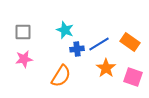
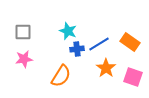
cyan star: moved 3 px right, 1 px down
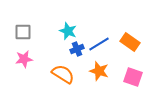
blue cross: rotated 16 degrees counterclockwise
orange star: moved 7 px left, 3 px down; rotated 18 degrees counterclockwise
orange semicircle: moved 2 px right, 2 px up; rotated 90 degrees counterclockwise
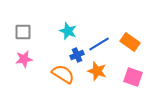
blue cross: moved 6 px down
orange star: moved 2 px left
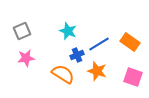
gray square: moved 1 px left, 1 px up; rotated 24 degrees counterclockwise
pink star: moved 2 px right, 1 px up
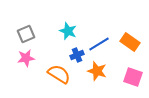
gray square: moved 4 px right, 3 px down
orange semicircle: moved 4 px left
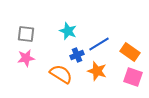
gray square: rotated 30 degrees clockwise
orange rectangle: moved 10 px down
orange semicircle: moved 2 px right
